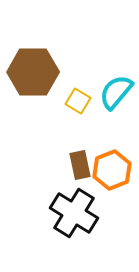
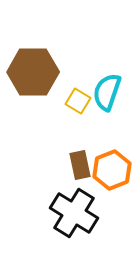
cyan semicircle: moved 9 px left; rotated 21 degrees counterclockwise
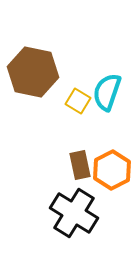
brown hexagon: rotated 12 degrees clockwise
orange hexagon: rotated 6 degrees counterclockwise
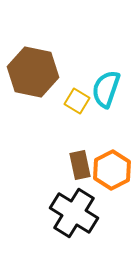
cyan semicircle: moved 1 px left, 3 px up
yellow square: moved 1 px left
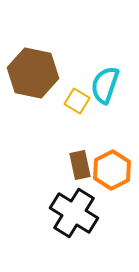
brown hexagon: moved 1 px down
cyan semicircle: moved 1 px left, 4 px up
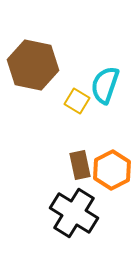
brown hexagon: moved 8 px up
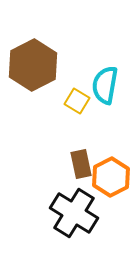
brown hexagon: rotated 21 degrees clockwise
cyan semicircle: rotated 9 degrees counterclockwise
brown rectangle: moved 1 px right, 1 px up
orange hexagon: moved 1 px left, 7 px down
